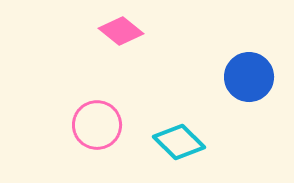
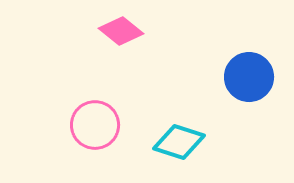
pink circle: moved 2 px left
cyan diamond: rotated 27 degrees counterclockwise
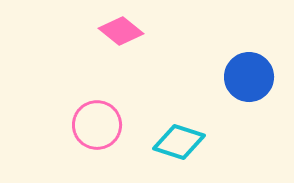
pink circle: moved 2 px right
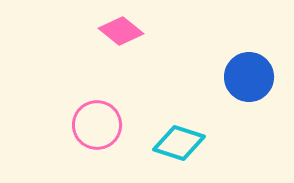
cyan diamond: moved 1 px down
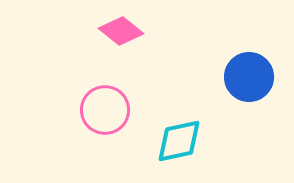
pink circle: moved 8 px right, 15 px up
cyan diamond: moved 2 px up; rotated 30 degrees counterclockwise
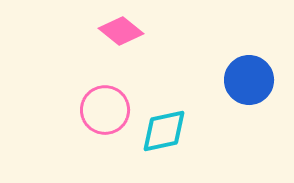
blue circle: moved 3 px down
cyan diamond: moved 15 px left, 10 px up
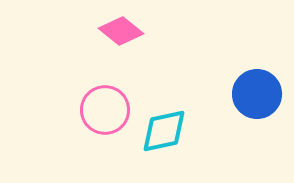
blue circle: moved 8 px right, 14 px down
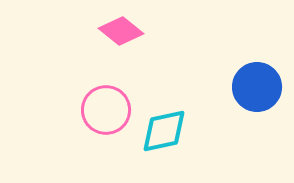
blue circle: moved 7 px up
pink circle: moved 1 px right
